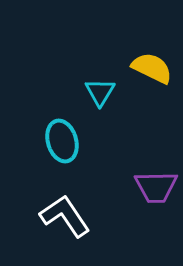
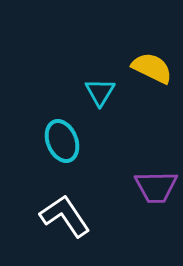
cyan ellipse: rotated 6 degrees counterclockwise
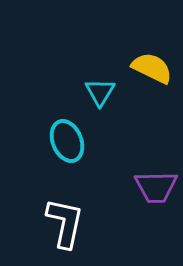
cyan ellipse: moved 5 px right
white L-shape: moved 7 px down; rotated 46 degrees clockwise
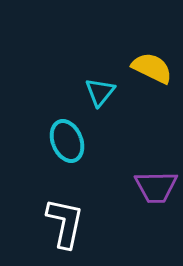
cyan triangle: rotated 8 degrees clockwise
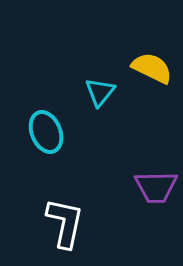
cyan ellipse: moved 21 px left, 9 px up
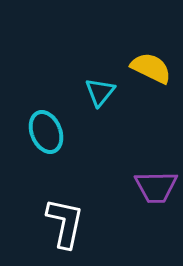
yellow semicircle: moved 1 px left
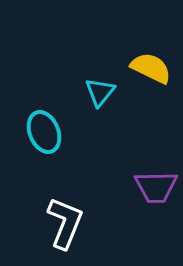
cyan ellipse: moved 2 px left
white L-shape: rotated 10 degrees clockwise
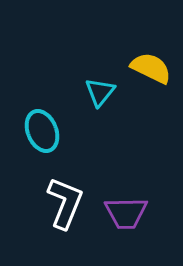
cyan ellipse: moved 2 px left, 1 px up
purple trapezoid: moved 30 px left, 26 px down
white L-shape: moved 20 px up
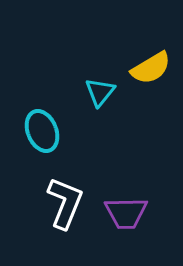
yellow semicircle: rotated 123 degrees clockwise
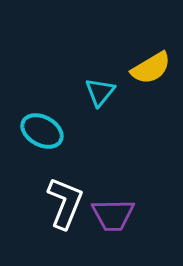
cyan ellipse: rotated 39 degrees counterclockwise
purple trapezoid: moved 13 px left, 2 px down
